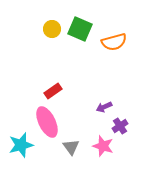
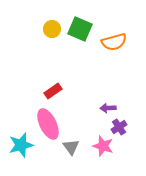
purple arrow: moved 4 px right, 1 px down; rotated 21 degrees clockwise
pink ellipse: moved 1 px right, 2 px down
purple cross: moved 1 px left, 1 px down
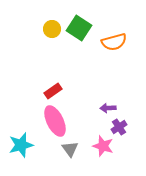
green square: moved 1 px left, 1 px up; rotated 10 degrees clockwise
pink ellipse: moved 7 px right, 3 px up
gray triangle: moved 1 px left, 2 px down
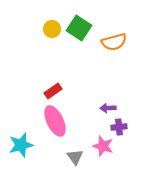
purple cross: rotated 28 degrees clockwise
gray triangle: moved 5 px right, 8 px down
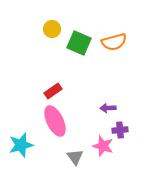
green square: moved 15 px down; rotated 10 degrees counterclockwise
purple cross: moved 1 px right, 3 px down
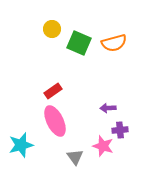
orange semicircle: moved 1 px down
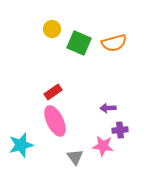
red rectangle: moved 1 px down
pink star: rotated 10 degrees counterclockwise
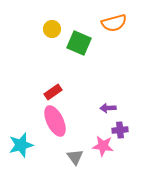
orange semicircle: moved 20 px up
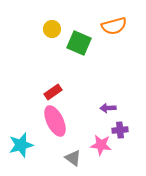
orange semicircle: moved 3 px down
pink star: moved 2 px left, 1 px up
gray triangle: moved 2 px left, 1 px down; rotated 18 degrees counterclockwise
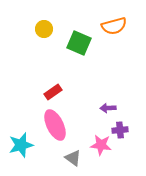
yellow circle: moved 8 px left
pink ellipse: moved 4 px down
